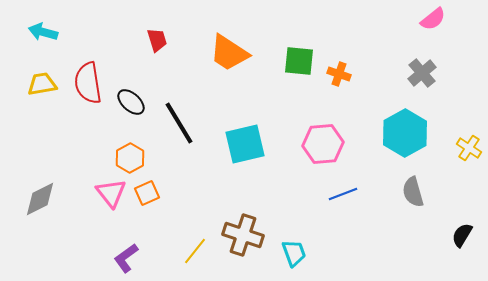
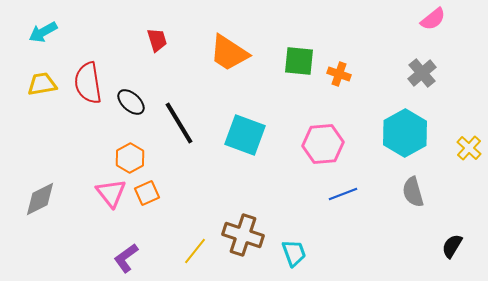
cyan arrow: rotated 44 degrees counterclockwise
cyan square: moved 9 px up; rotated 33 degrees clockwise
yellow cross: rotated 10 degrees clockwise
black semicircle: moved 10 px left, 11 px down
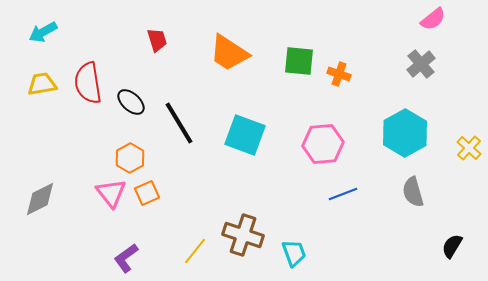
gray cross: moved 1 px left, 9 px up
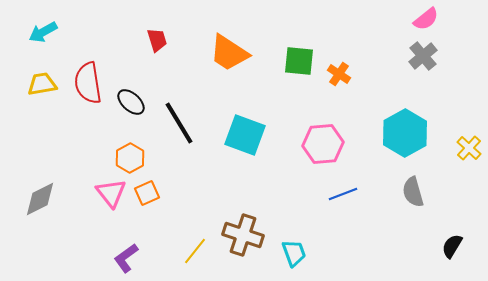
pink semicircle: moved 7 px left
gray cross: moved 2 px right, 8 px up
orange cross: rotated 15 degrees clockwise
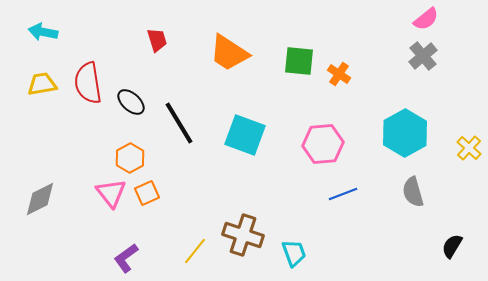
cyan arrow: rotated 40 degrees clockwise
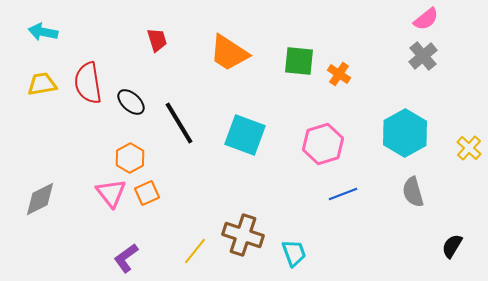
pink hexagon: rotated 12 degrees counterclockwise
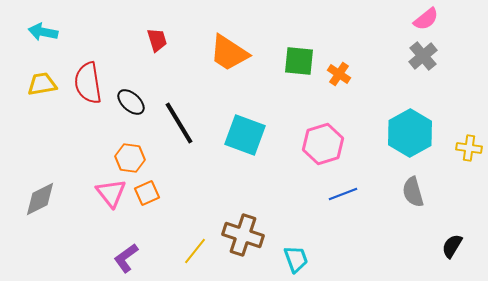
cyan hexagon: moved 5 px right
yellow cross: rotated 35 degrees counterclockwise
orange hexagon: rotated 24 degrees counterclockwise
cyan trapezoid: moved 2 px right, 6 px down
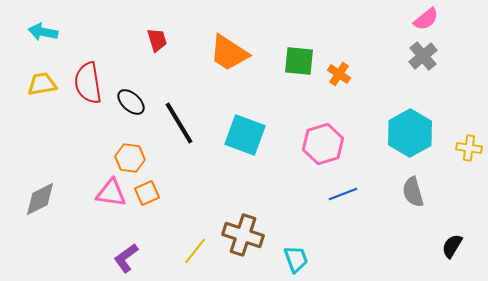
pink triangle: rotated 44 degrees counterclockwise
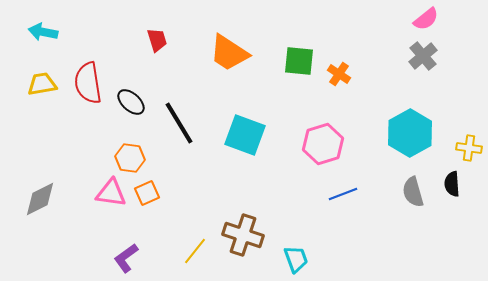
black semicircle: moved 62 px up; rotated 35 degrees counterclockwise
